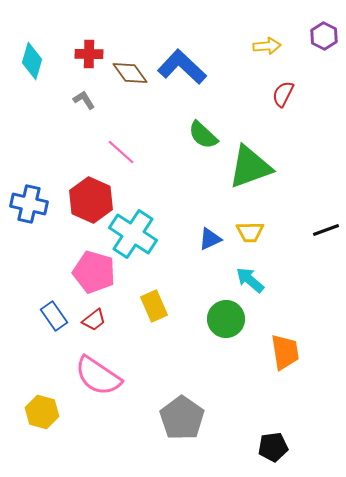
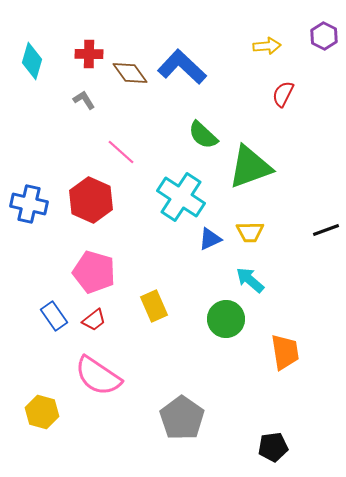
cyan cross: moved 48 px right, 37 px up
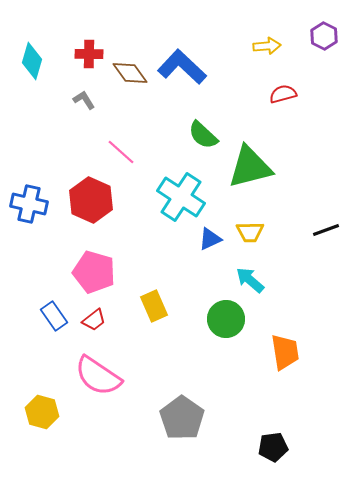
red semicircle: rotated 48 degrees clockwise
green triangle: rotated 6 degrees clockwise
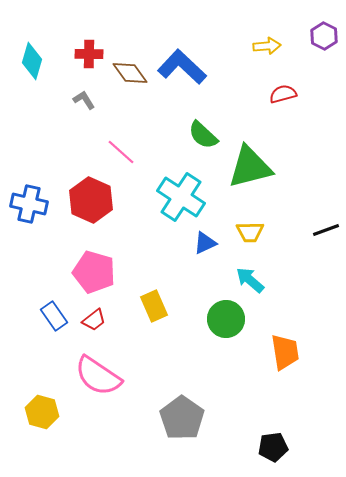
blue triangle: moved 5 px left, 4 px down
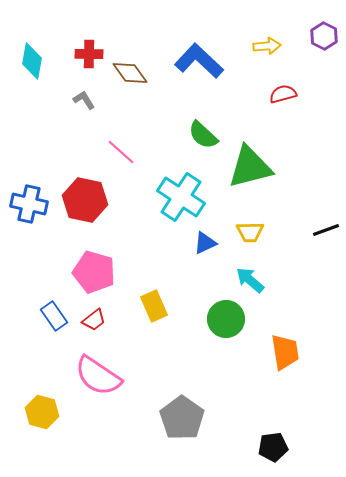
cyan diamond: rotated 6 degrees counterclockwise
blue L-shape: moved 17 px right, 6 px up
red hexagon: moved 6 px left; rotated 12 degrees counterclockwise
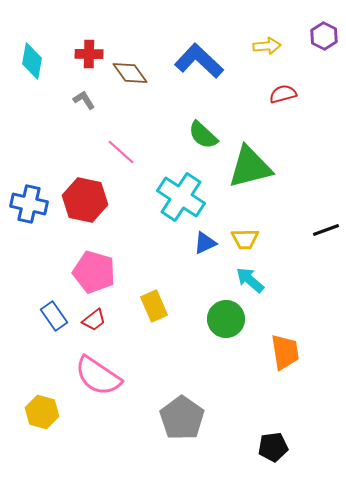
yellow trapezoid: moved 5 px left, 7 px down
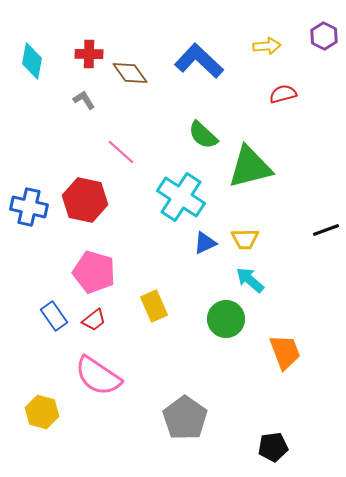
blue cross: moved 3 px down
orange trapezoid: rotated 12 degrees counterclockwise
gray pentagon: moved 3 px right
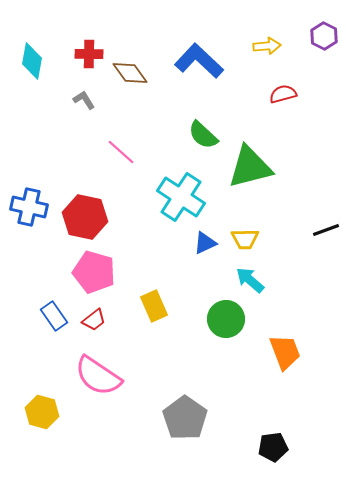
red hexagon: moved 17 px down
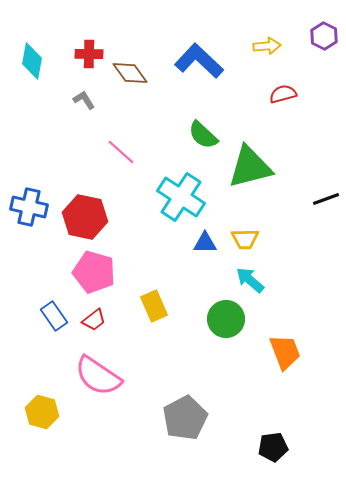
black line: moved 31 px up
blue triangle: rotated 25 degrees clockwise
gray pentagon: rotated 9 degrees clockwise
